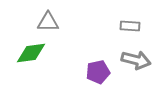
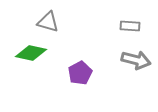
gray triangle: rotated 15 degrees clockwise
green diamond: rotated 20 degrees clockwise
purple pentagon: moved 18 px left, 1 px down; rotated 15 degrees counterclockwise
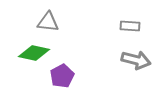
gray triangle: rotated 10 degrees counterclockwise
green diamond: moved 3 px right
purple pentagon: moved 18 px left, 3 px down
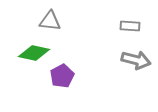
gray triangle: moved 2 px right, 1 px up
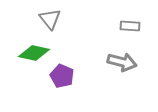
gray triangle: moved 2 px up; rotated 45 degrees clockwise
gray arrow: moved 14 px left, 2 px down
purple pentagon: rotated 20 degrees counterclockwise
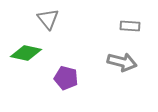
gray triangle: moved 2 px left
green diamond: moved 8 px left
purple pentagon: moved 4 px right, 2 px down; rotated 10 degrees counterclockwise
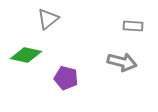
gray triangle: rotated 30 degrees clockwise
gray rectangle: moved 3 px right
green diamond: moved 2 px down
